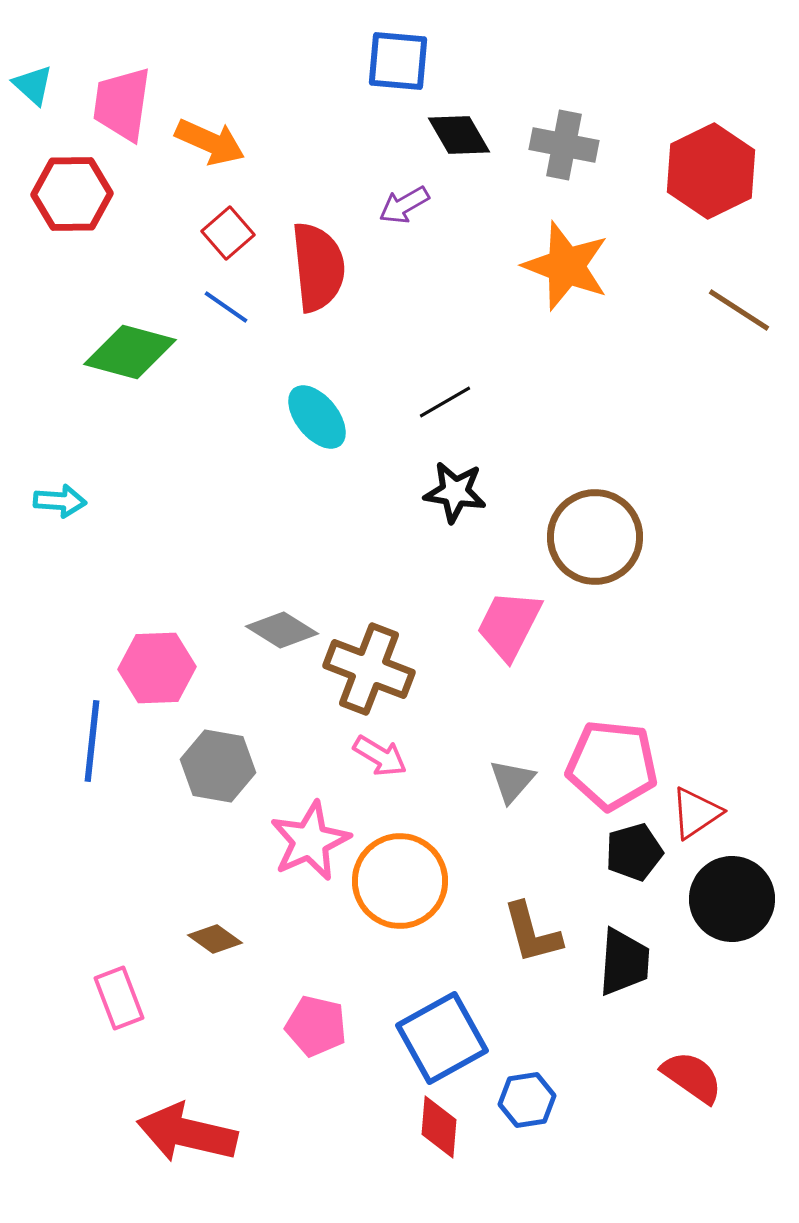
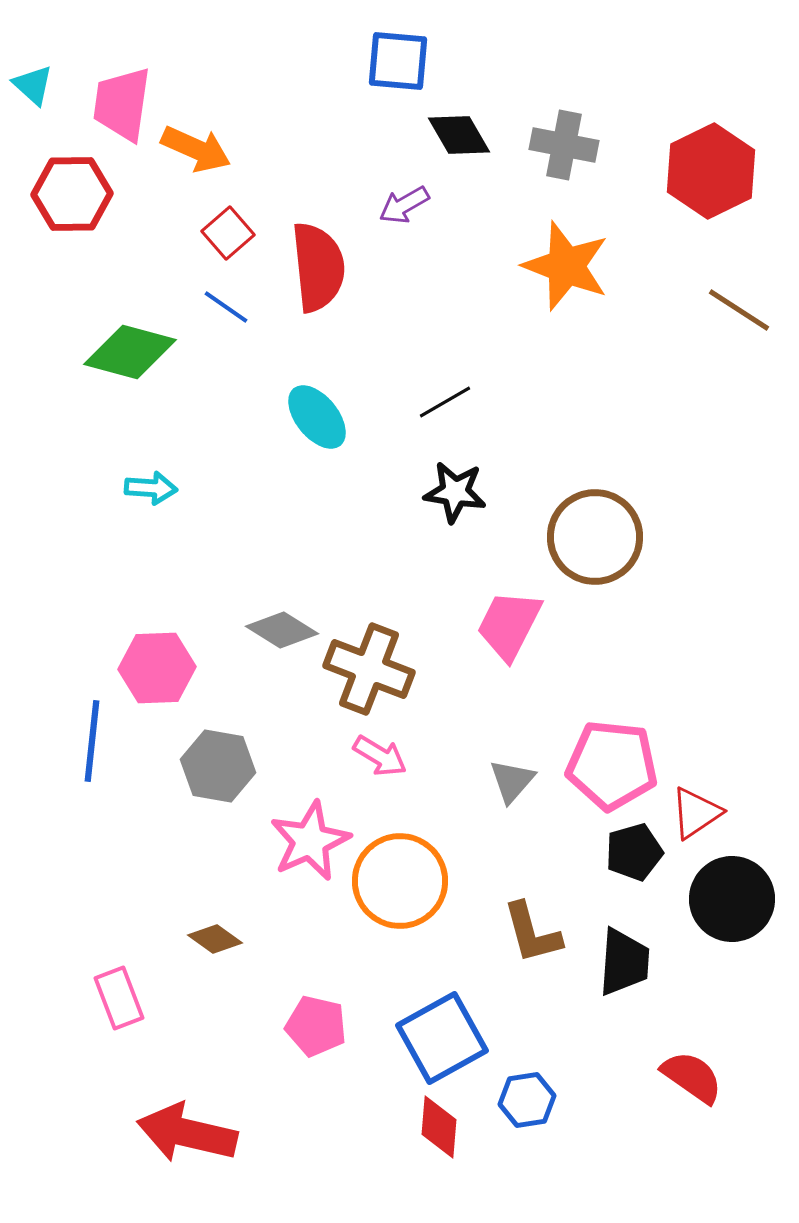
orange arrow at (210, 142): moved 14 px left, 7 px down
cyan arrow at (60, 501): moved 91 px right, 13 px up
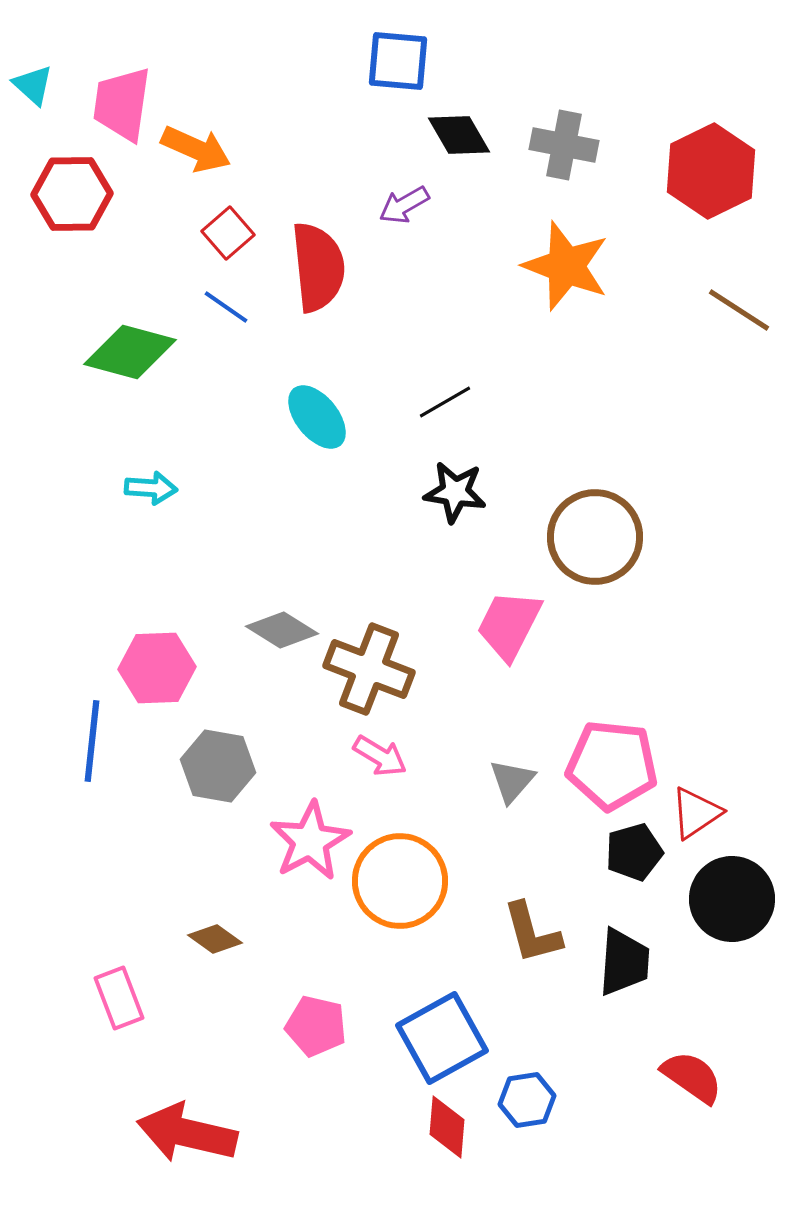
pink star at (310, 841): rotated 4 degrees counterclockwise
red diamond at (439, 1127): moved 8 px right
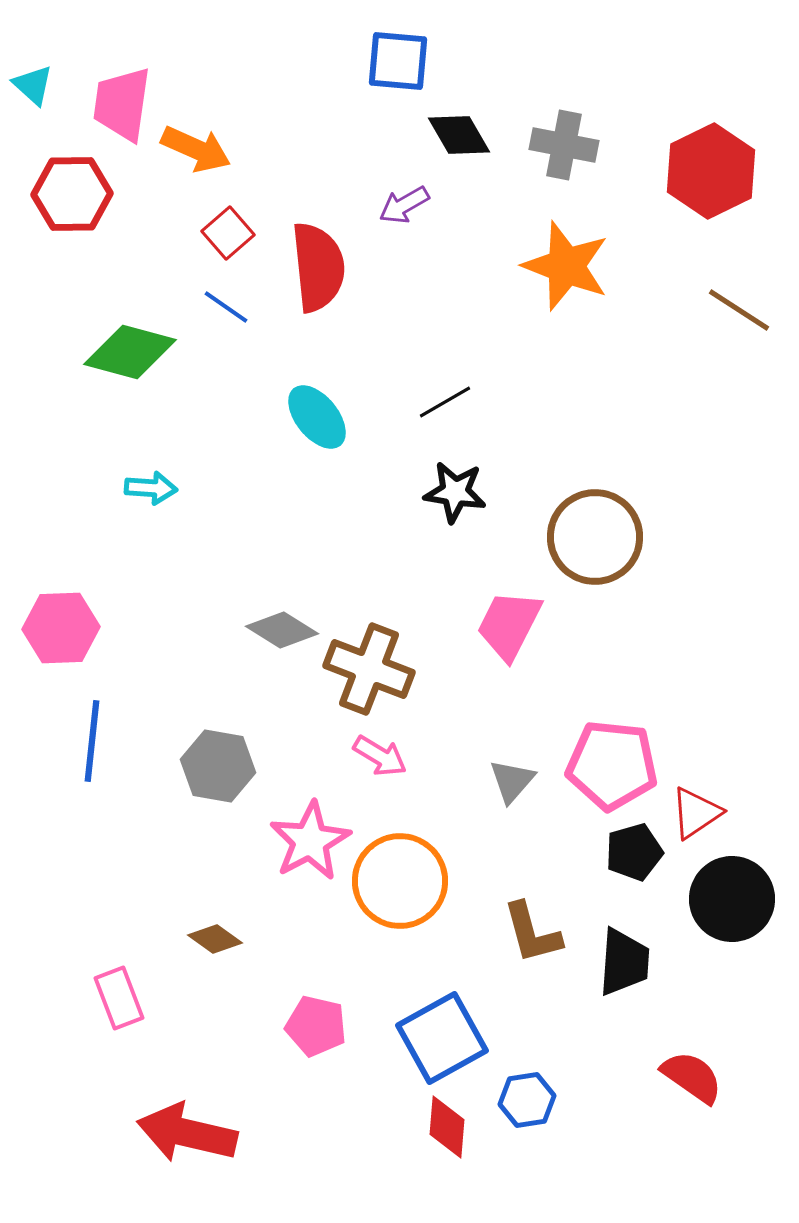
pink hexagon at (157, 668): moved 96 px left, 40 px up
